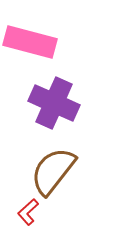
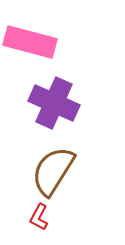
brown semicircle: rotated 6 degrees counterclockwise
red L-shape: moved 11 px right, 5 px down; rotated 20 degrees counterclockwise
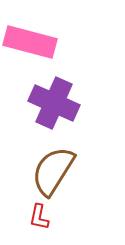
red L-shape: rotated 16 degrees counterclockwise
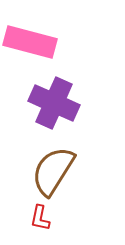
red L-shape: moved 1 px right, 1 px down
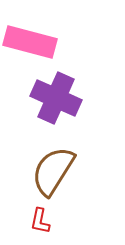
purple cross: moved 2 px right, 5 px up
red L-shape: moved 3 px down
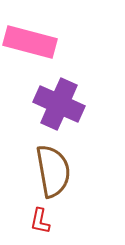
purple cross: moved 3 px right, 6 px down
brown semicircle: rotated 138 degrees clockwise
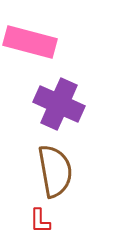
brown semicircle: moved 2 px right
red L-shape: rotated 12 degrees counterclockwise
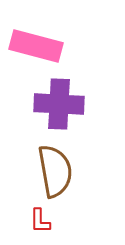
pink rectangle: moved 6 px right, 4 px down
purple cross: rotated 21 degrees counterclockwise
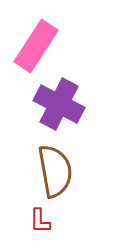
pink rectangle: rotated 72 degrees counterclockwise
purple cross: rotated 24 degrees clockwise
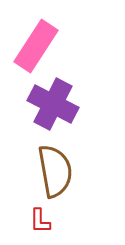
purple cross: moved 6 px left
